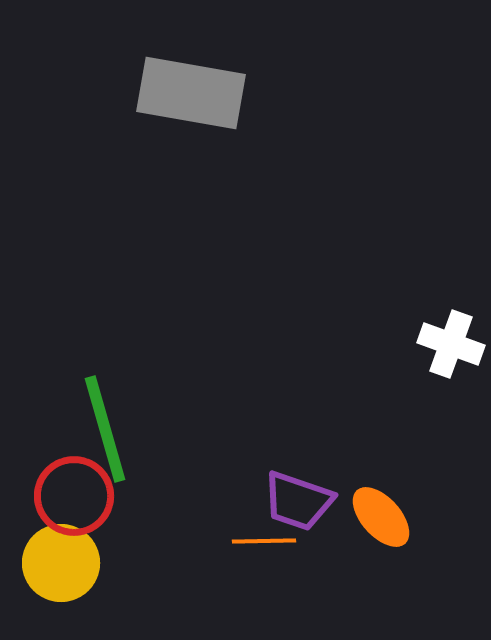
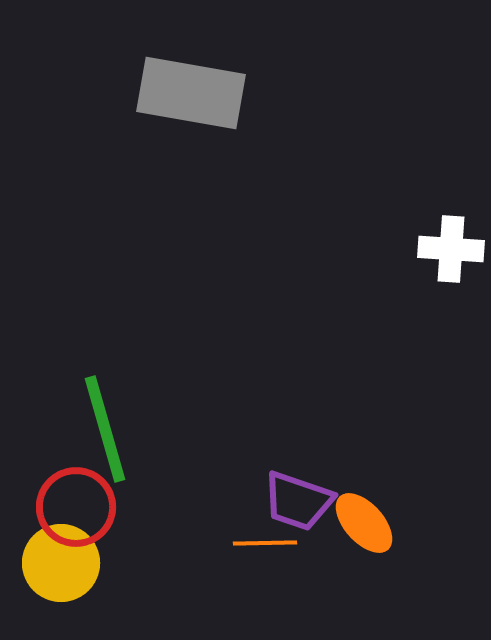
white cross: moved 95 px up; rotated 16 degrees counterclockwise
red circle: moved 2 px right, 11 px down
orange ellipse: moved 17 px left, 6 px down
orange line: moved 1 px right, 2 px down
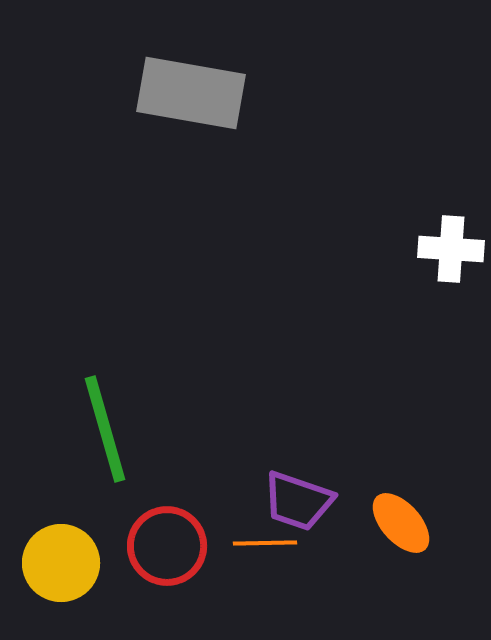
red circle: moved 91 px right, 39 px down
orange ellipse: moved 37 px right
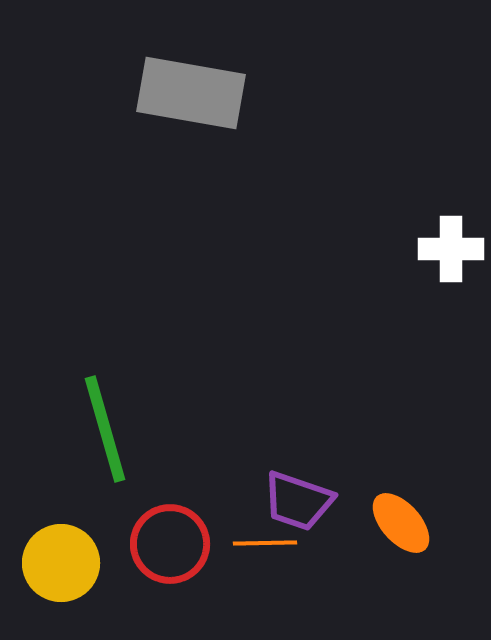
white cross: rotated 4 degrees counterclockwise
red circle: moved 3 px right, 2 px up
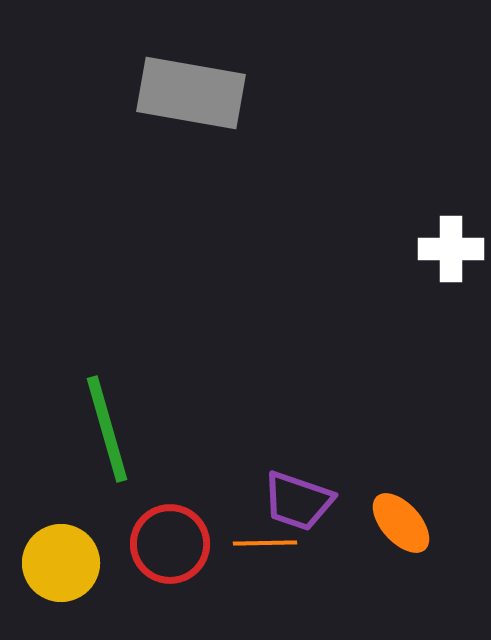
green line: moved 2 px right
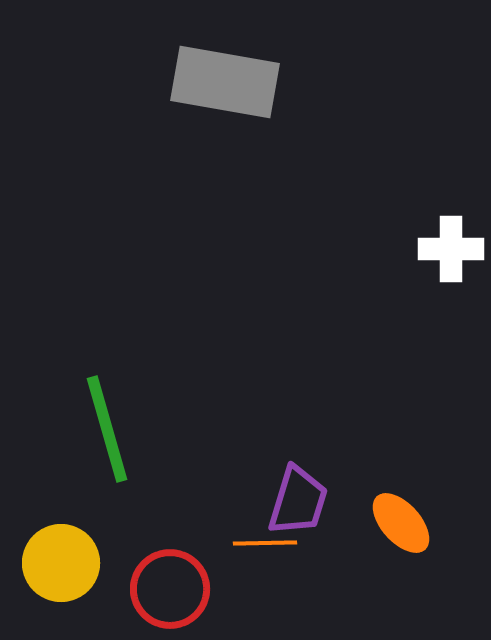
gray rectangle: moved 34 px right, 11 px up
purple trapezoid: rotated 92 degrees counterclockwise
red circle: moved 45 px down
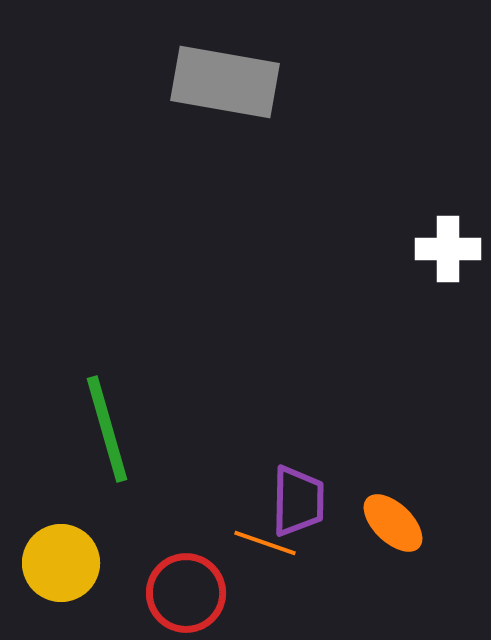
white cross: moved 3 px left
purple trapezoid: rotated 16 degrees counterclockwise
orange ellipse: moved 8 px left; rotated 4 degrees counterclockwise
orange line: rotated 20 degrees clockwise
red circle: moved 16 px right, 4 px down
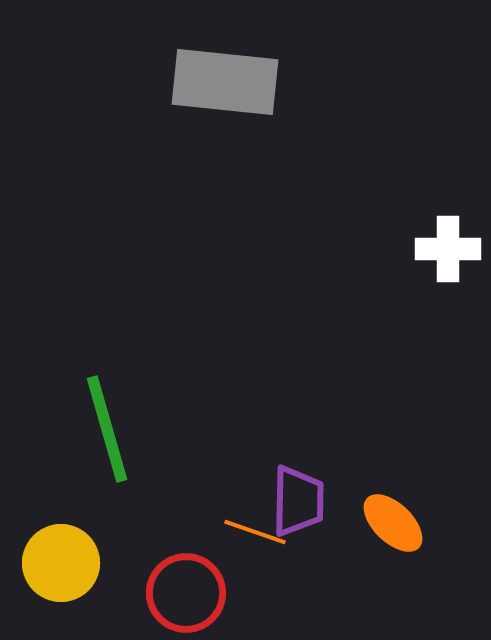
gray rectangle: rotated 4 degrees counterclockwise
orange line: moved 10 px left, 11 px up
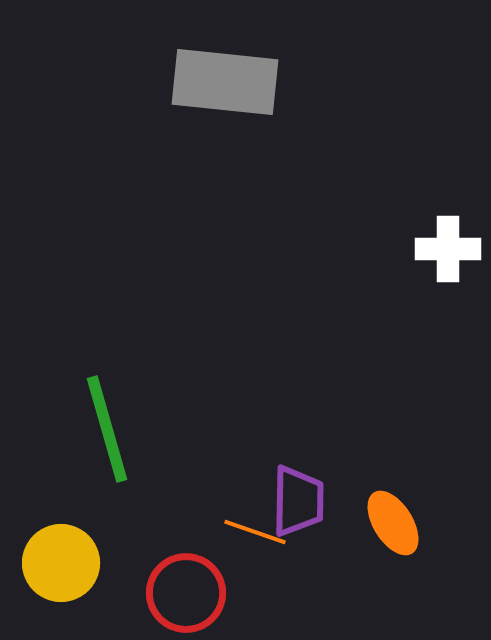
orange ellipse: rotated 14 degrees clockwise
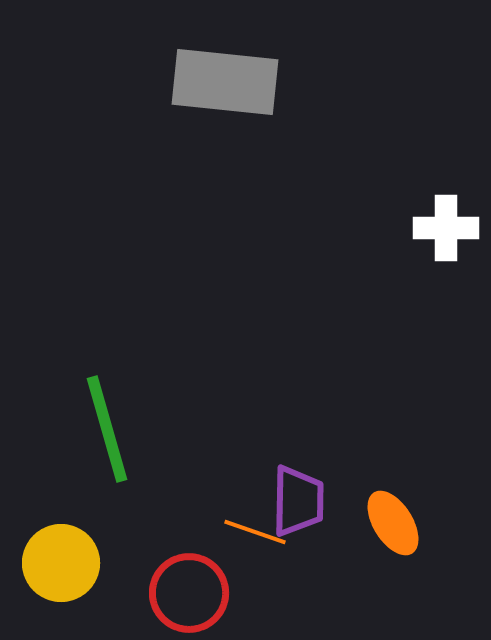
white cross: moved 2 px left, 21 px up
red circle: moved 3 px right
